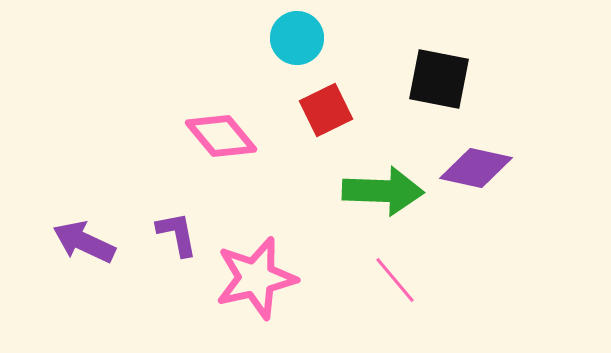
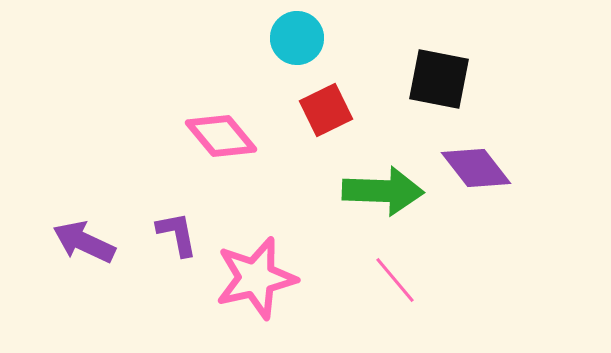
purple diamond: rotated 40 degrees clockwise
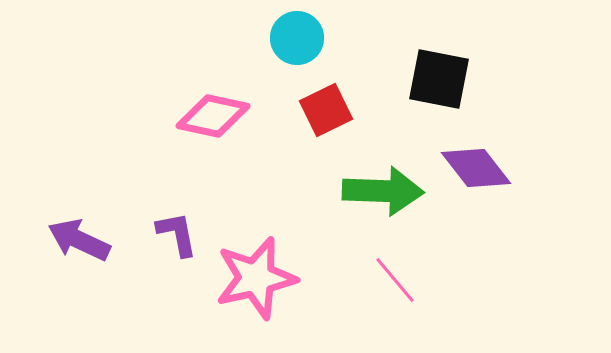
pink diamond: moved 8 px left, 20 px up; rotated 38 degrees counterclockwise
purple arrow: moved 5 px left, 2 px up
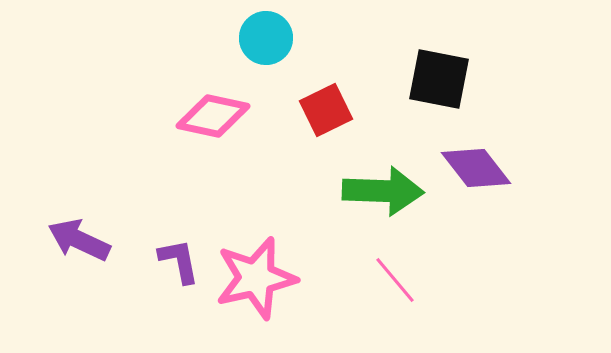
cyan circle: moved 31 px left
purple L-shape: moved 2 px right, 27 px down
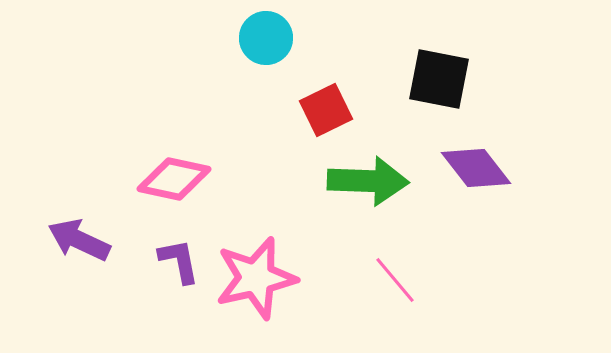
pink diamond: moved 39 px left, 63 px down
green arrow: moved 15 px left, 10 px up
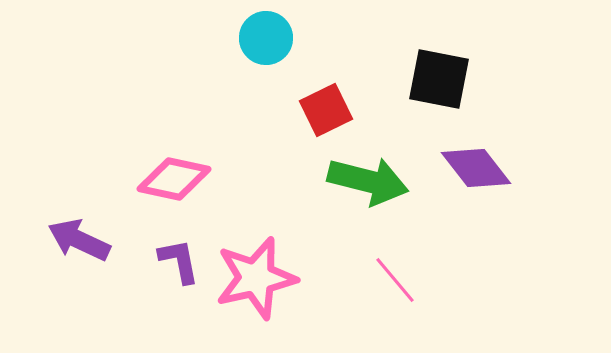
green arrow: rotated 12 degrees clockwise
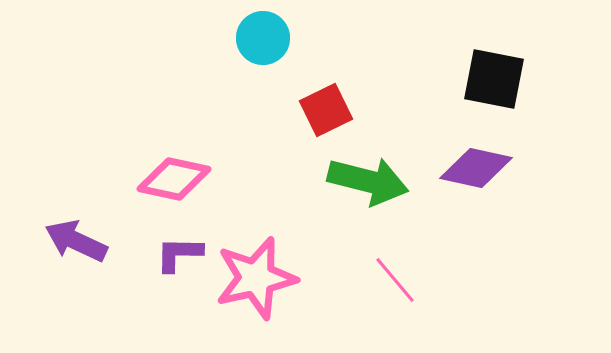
cyan circle: moved 3 px left
black square: moved 55 px right
purple diamond: rotated 40 degrees counterclockwise
purple arrow: moved 3 px left, 1 px down
purple L-shape: moved 7 px up; rotated 78 degrees counterclockwise
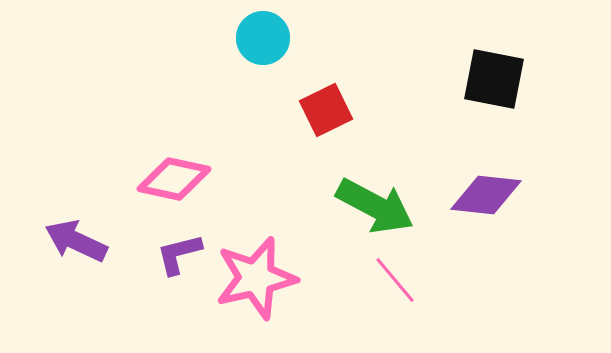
purple diamond: moved 10 px right, 27 px down; rotated 6 degrees counterclockwise
green arrow: moved 7 px right, 25 px down; rotated 14 degrees clockwise
purple L-shape: rotated 15 degrees counterclockwise
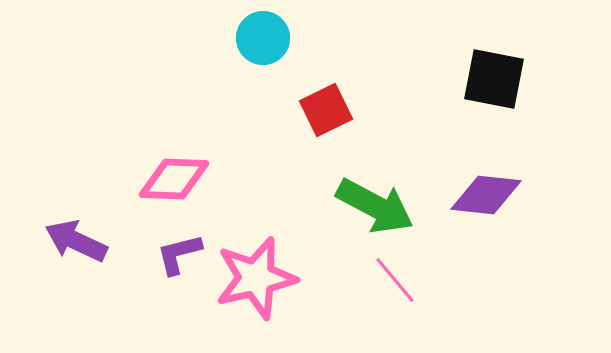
pink diamond: rotated 10 degrees counterclockwise
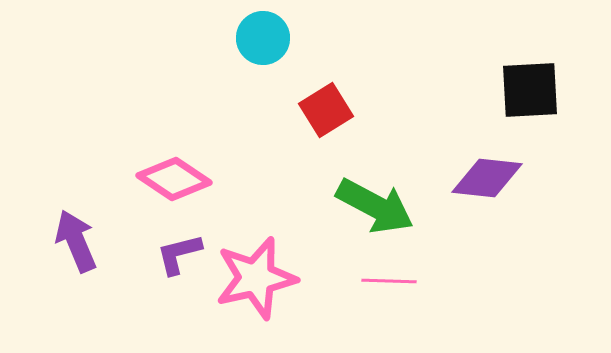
black square: moved 36 px right, 11 px down; rotated 14 degrees counterclockwise
red square: rotated 6 degrees counterclockwise
pink diamond: rotated 32 degrees clockwise
purple diamond: moved 1 px right, 17 px up
purple arrow: rotated 42 degrees clockwise
pink line: moved 6 px left, 1 px down; rotated 48 degrees counterclockwise
